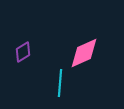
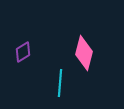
pink diamond: rotated 52 degrees counterclockwise
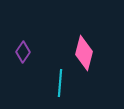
purple diamond: rotated 25 degrees counterclockwise
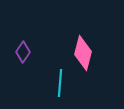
pink diamond: moved 1 px left
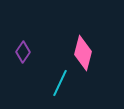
cyan line: rotated 20 degrees clockwise
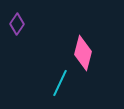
purple diamond: moved 6 px left, 28 px up
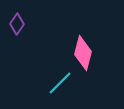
cyan line: rotated 20 degrees clockwise
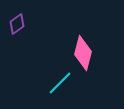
purple diamond: rotated 20 degrees clockwise
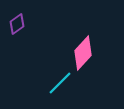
pink diamond: rotated 28 degrees clockwise
